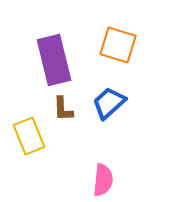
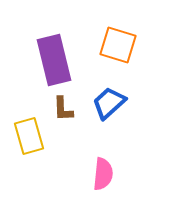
yellow rectangle: rotated 6 degrees clockwise
pink semicircle: moved 6 px up
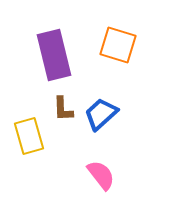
purple rectangle: moved 5 px up
blue trapezoid: moved 8 px left, 11 px down
pink semicircle: moved 2 px left, 1 px down; rotated 44 degrees counterclockwise
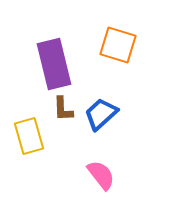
purple rectangle: moved 9 px down
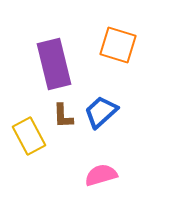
brown L-shape: moved 7 px down
blue trapezoid: moved 2 px up
yellow rectangle: rotated 12 degrees counterclockwise
pink semicircle: rotated 68 degrees counterclockwise
